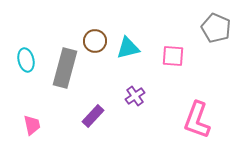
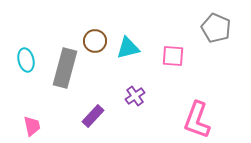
pink trapezoid: moved 1 px down
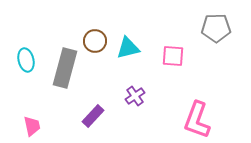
gray pentagon: rotated 24 degrees counterclockwise
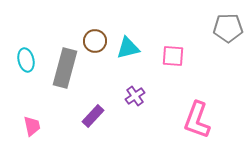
gray pentagon: moved 12 px right
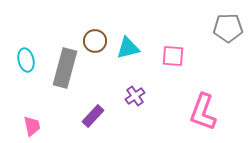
pink L-shape: moved 6 px right, 8 px up
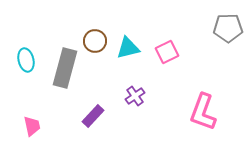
pink square: moved 6 px left, 4 px up; rotated 30 degrees counterclockwise
